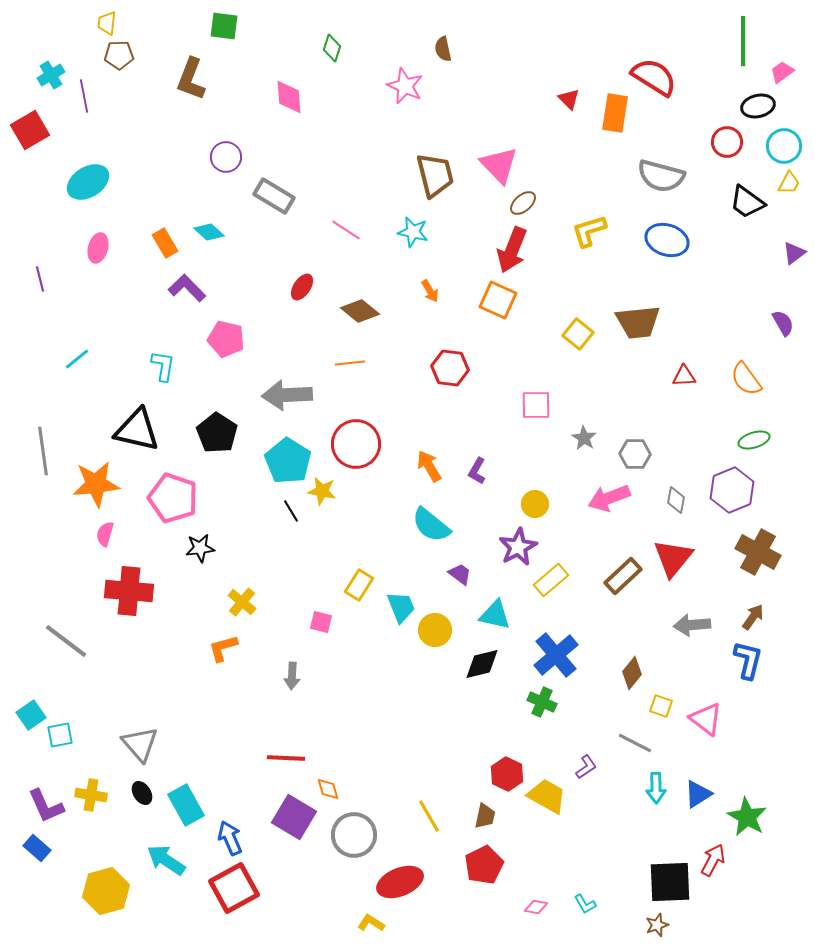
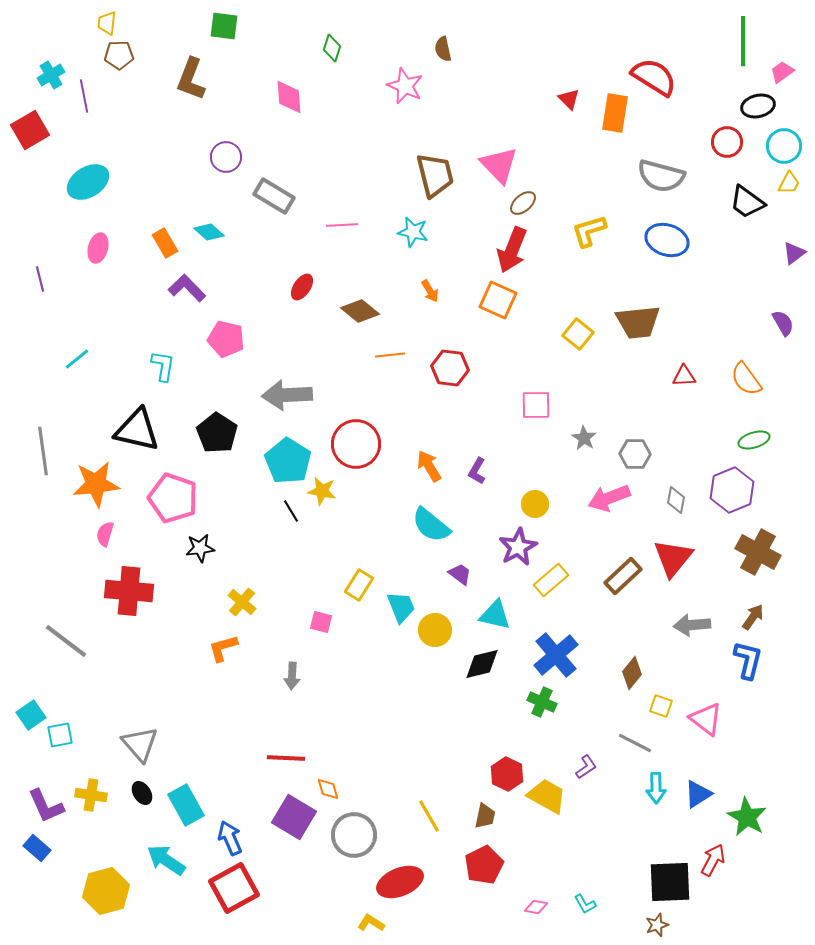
pink line at (346, 230): moved 4 px left, 5 px up; rotated 36 degrees counterclockwise
orange line at (350, 363): moved 40 px right, 8 px up
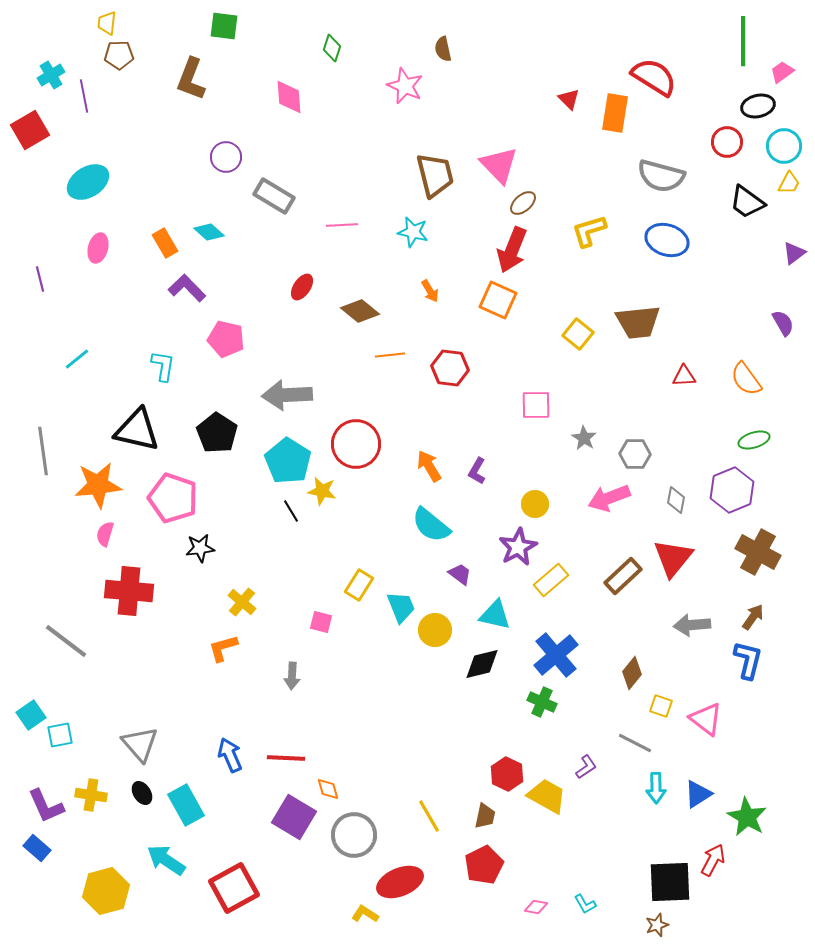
orange star at (96, 484): moved 2 px right, 1 px down
blue arrow at (230, 838): moved 83 px up
yellow L-shape at (371, 923): moved 6 px left, 9 px up
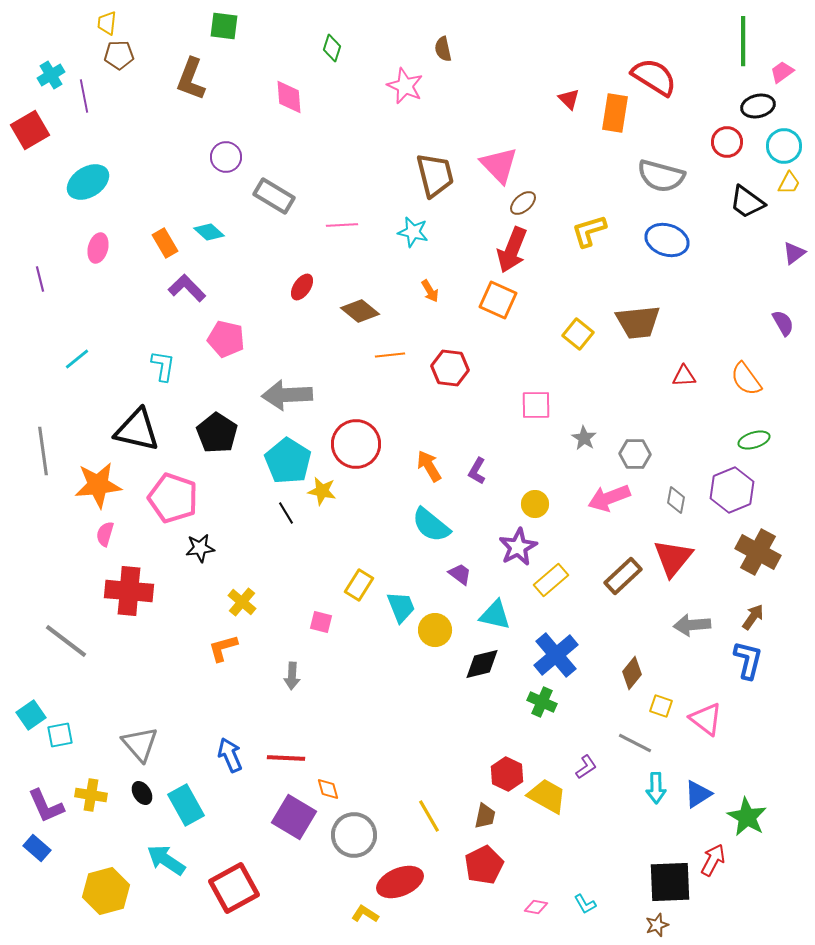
black line at (291, 511): moved 5 px left, 2 px down
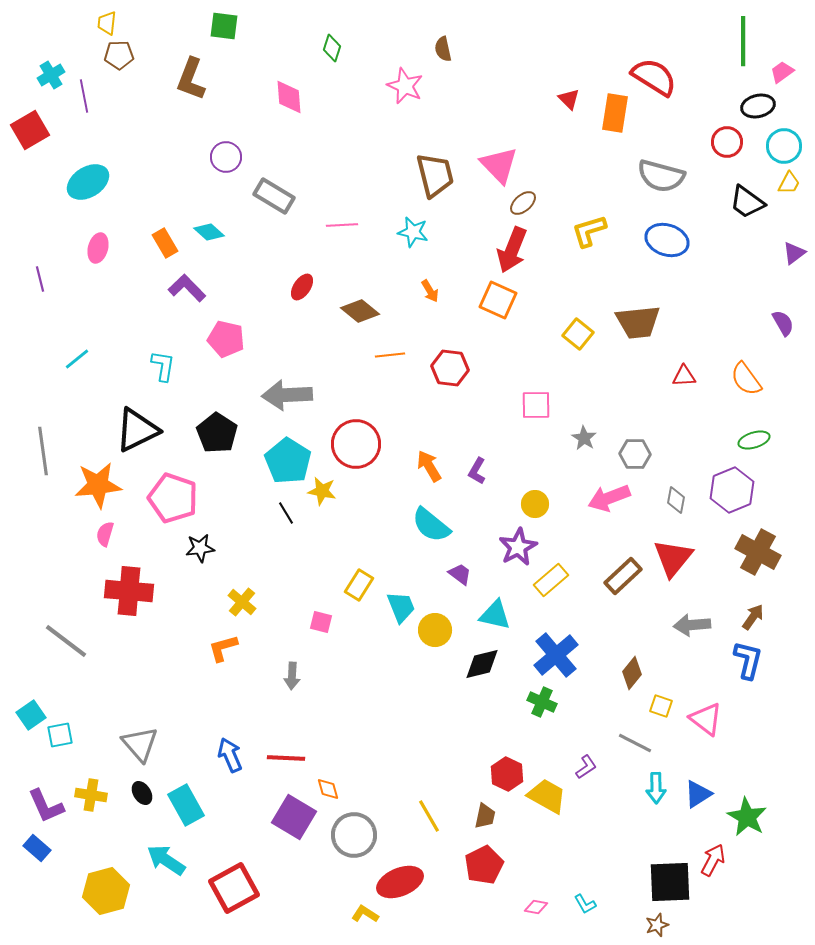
black triangle at (137, 430): rotated 39 degrees counterclockwise
